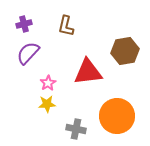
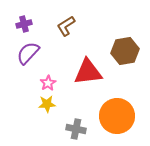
brown L-shape: rotated 45 degrees clockwise
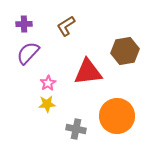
purple cross: rotated 14 degrees clockwise
